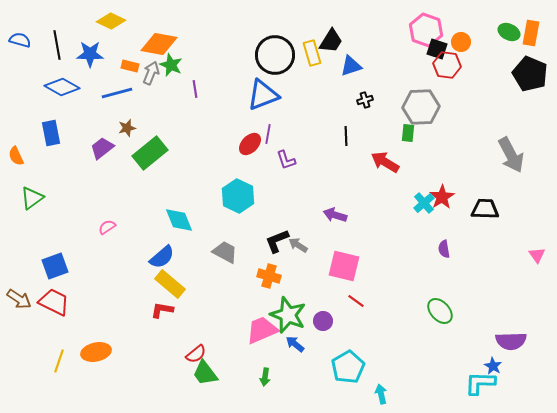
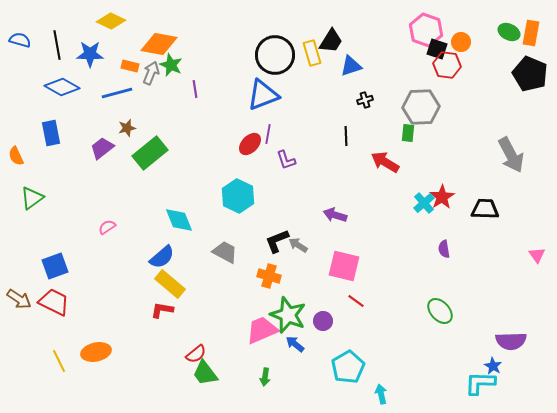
yellow line at (59, 361): rotated 45 degrees counterclockwise
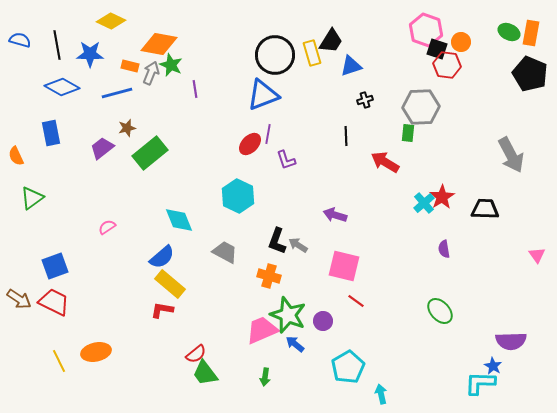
black L-shape at (277, 241): rotated 48 degrees counterclockwise
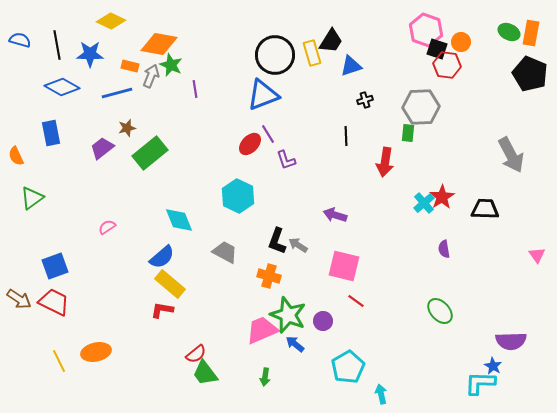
gray arrow at (151, 73): moved 3 px down
purple line at (268, 134): rotated 42 degrees counterclockwise
red arrow at (385, 162): rotated 112 degrees counterclockwise
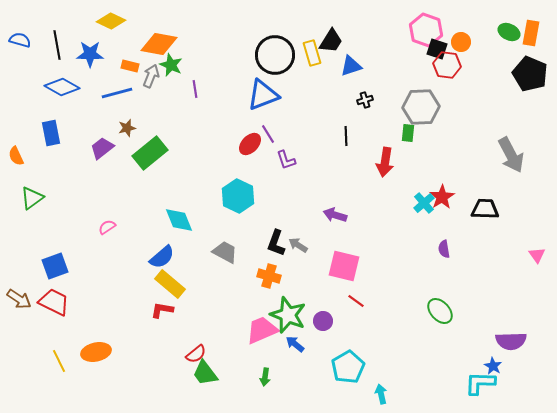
black L-shape at (277, 241): moved 1 px left, 2 px down
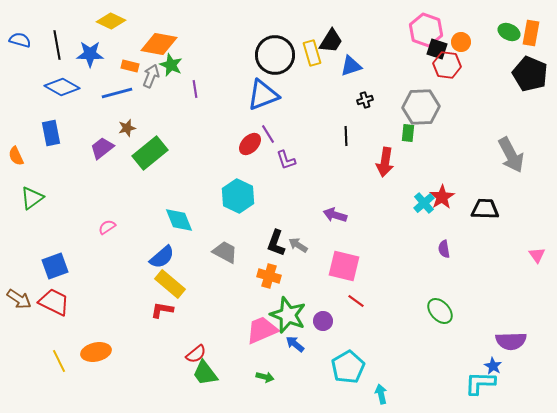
green arrow at (265, 377): rotated 84 degrees counterclockwise
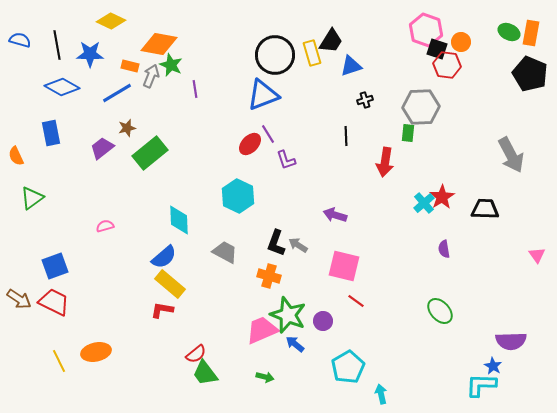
blue line at (117, 93): rotated 16 degrees counterclockwise
cyan diamond at (179, 220): rotated 20 degrees clockwise
pink semicircle at (107, 227): moved 2 px left, 1 px up; rotated 18 degrees clockwise
blue semicircle at (162, 257): moved 2 px right
cyan L-shape at (480, 383): moved 1 px right, 2 px down
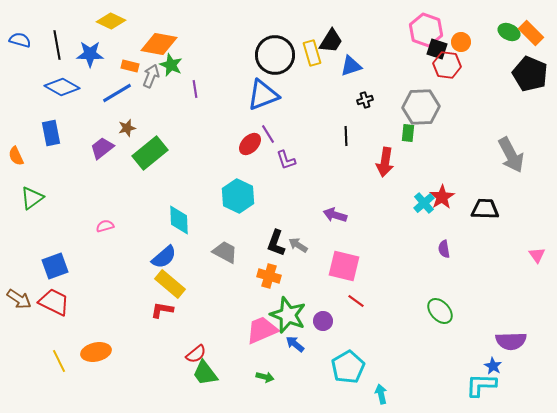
orange rectangle at (531, 33): rotated 55 degrees counterclockwise
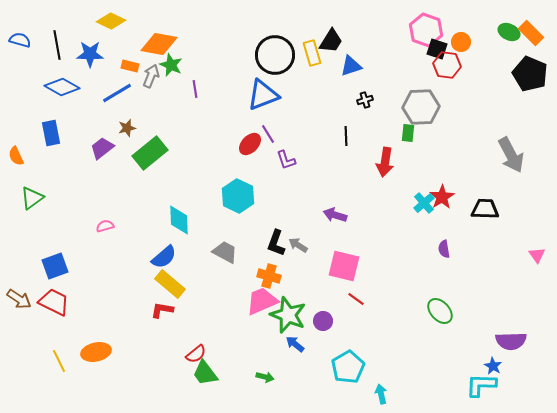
red line at (356, 301): moved 2 px up
pink trapezoid at (262, 330): moved 29 px up
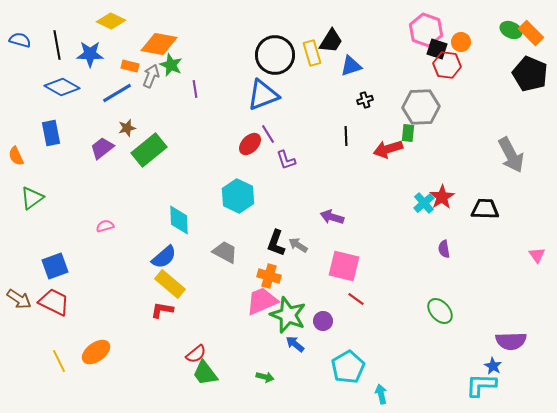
green ellipse at (509, 32): moved 2 px right, 2 px up
green rectangle at (150, 153): moved 1 px left, 3 px up
red arrow at (385, 162): moved 3 px right, 13 px up; rotated 64 degrees clockwise
purple arrow at (335, 215): moved 3 px left, 2 px down
orange ellipse at (96, 352): rotated 24 degrees counterclockwise
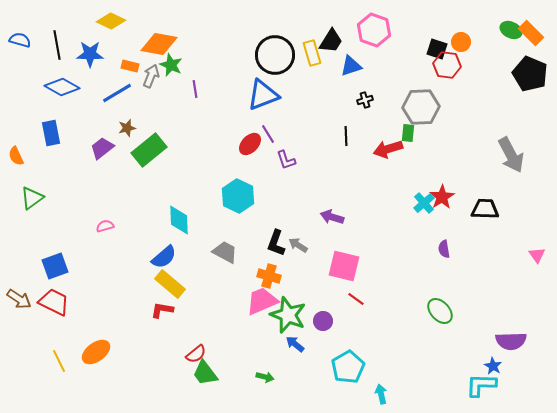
pink hexagon at (426, 30): moved 52 px left
